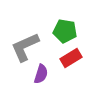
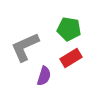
green pentagon: moved 4 px right, 2 px up
purple semicircle: moved 3 px right, 2 px down
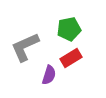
green pentagon: rotated 20 degrees counterclockwise
purple semicircle: moved 5 px right, 1 px up
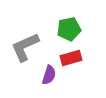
red rectangle: rotated 15 degrees clockwise
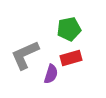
gray L-shape: moved 8 px down
purple semicircle: moved 2 px right, 1 px up
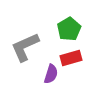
green pentagon: rotated 20 degrees counterclockwise
gray L-shape: moved 8 px up
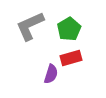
gray L-shape: moved 5 px right, 21 px up
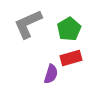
gray L-shape: moved 2 px left, 2 px up
